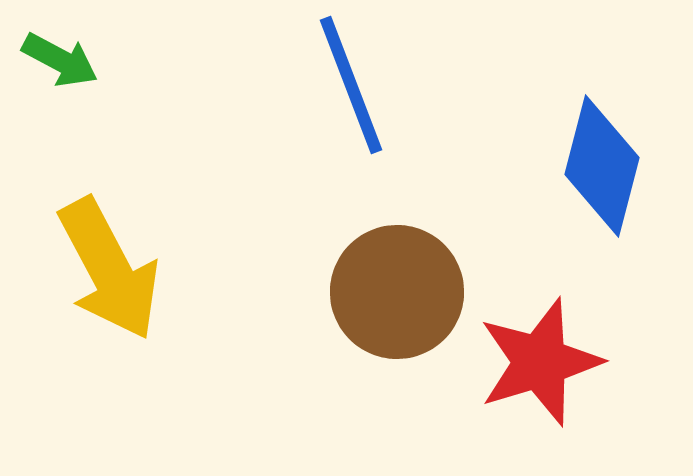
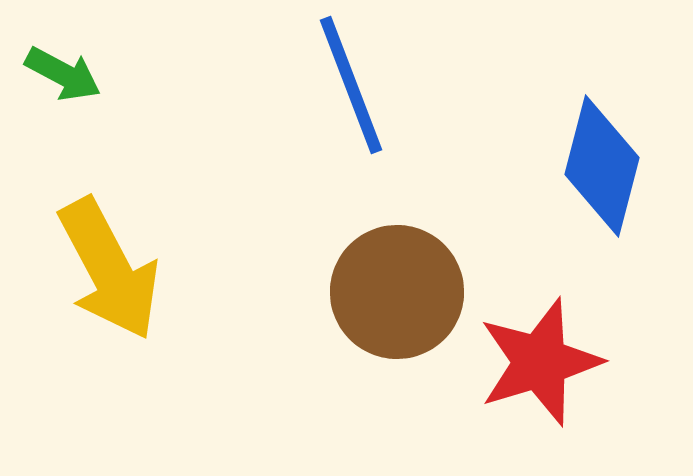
green arrow: moved 3 px right, 14 px down
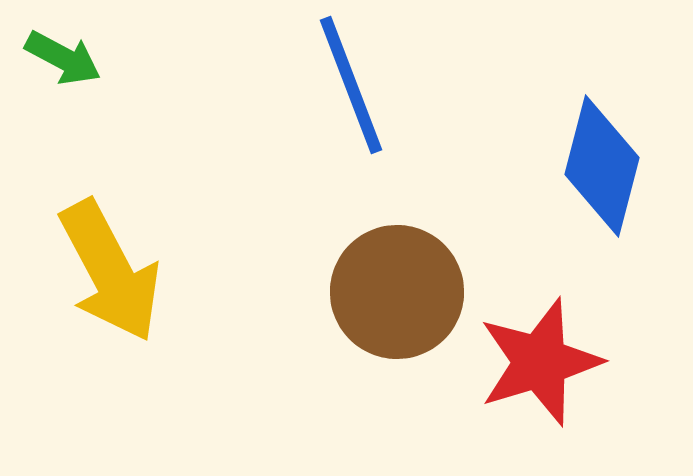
green arrow: moved 16 px up
yellow arrow: moved 1 px right, 2 px down
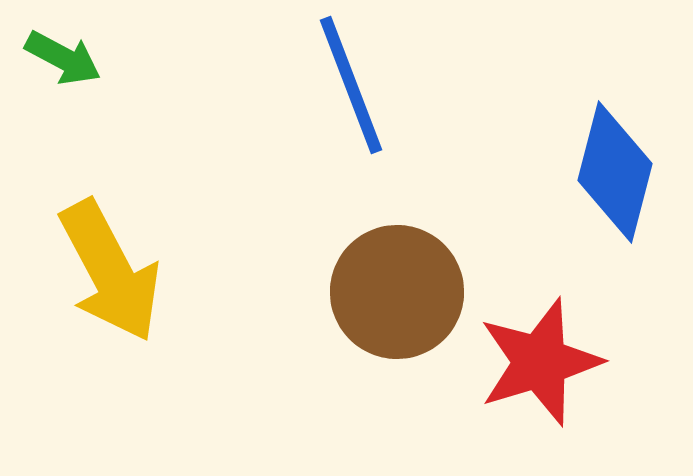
blue diamond: moved 13 px right, 6 px down
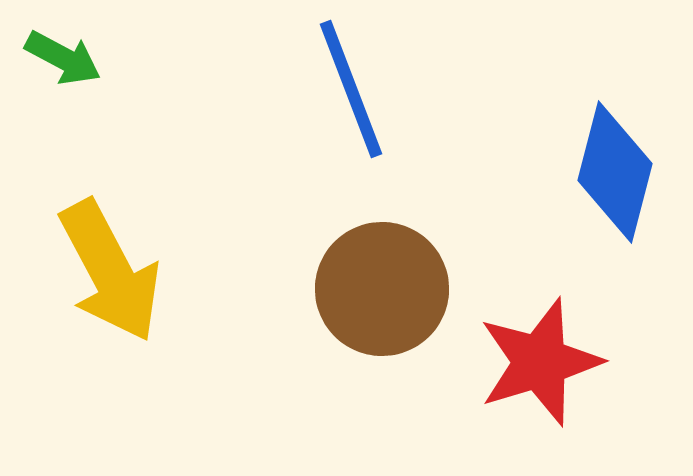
blue line: moved 4 px down
brown circle: moved 15 px left, 3 px up
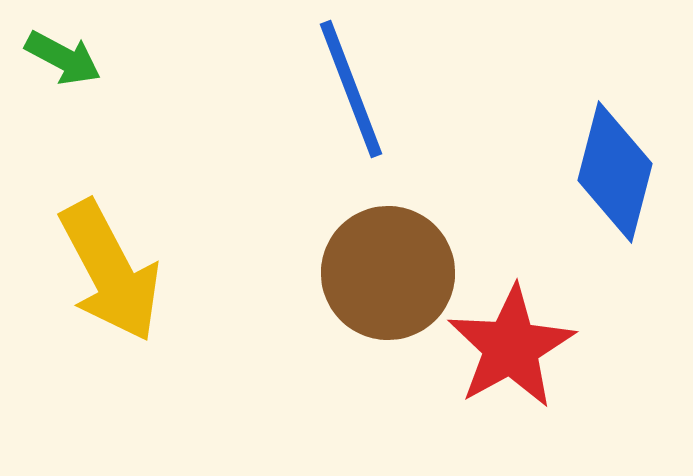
brown circle: moved 6 px right, 16 px up
red star: moved 29 px left, 15 px up; rotated 12 degrees counterclockwise
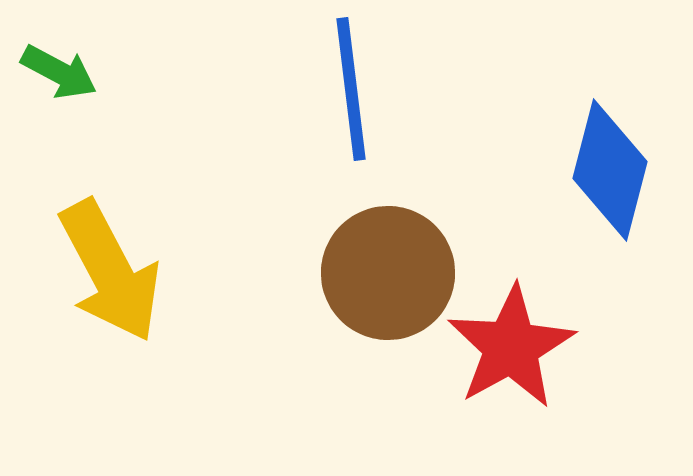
green arrow: moved 4 px left, 14 px down
blue line: rotated 14 degrees clockwise
blue diamond: moved 5 px left, 2 px up
